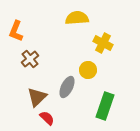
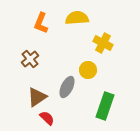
orange L-shape: moved 25 px right, 8 px up
brown triangle: rotated 10 degrees clockwise
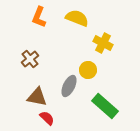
yellow semicircle: rotated 25 degrees clockwise
orange L-shape: moved 2 px left, 6 px up
gray ellipse: moved 2 px right, 1 px up
brown triangle: rotated 45 degrees clockwise
green rectangle: rotated 68 degrees counterclockwise
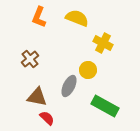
green rectangle: rotated 12 degrees counterclockwise
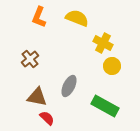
yellow circle: moved 24 px right, 4 px up
